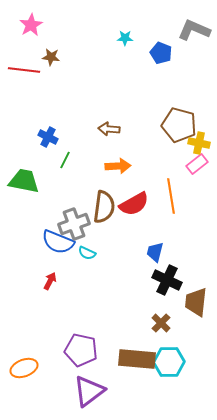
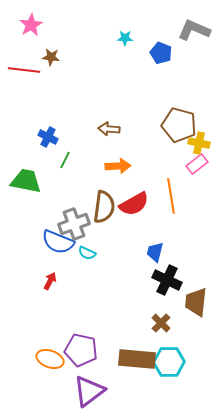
green trapezoid: moved 2 px right
orange ellipse: moved 26 px right, 9 px up; rotated 40 degrees clockwise
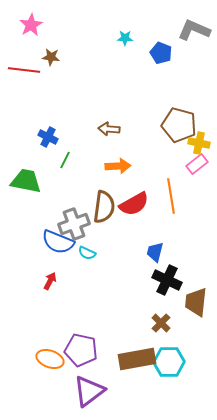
brown rectangle: rotated 15 degrees counterclockwise
